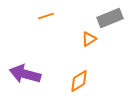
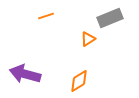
orange triangle: moved 1 px left
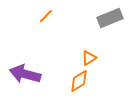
orange line: rotated 28 degrees counterclockwise
orange triangle: moved 1 px right, 19 px down
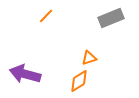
gray rectangle: moved 1 px right
orange triangle: rotated 14 degrees clockwise
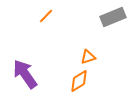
gray rectangle: moved 2 px right, 1 px up
orange triangle: moved 1 px left, 1 px up
purple arrow: rotated 40 degrees clockwise
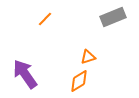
orange line: moved 1 px left, 3 px down
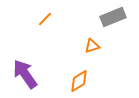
orange triangle: moved 4 px right, 11 px up
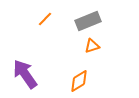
gray rectangle: moved 25 px left, 4 px down
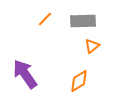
gray rectangle: moved 5 px left; rotated 20 degrees clockwise
orange triangle: rotated 21 degrees counterclockwise
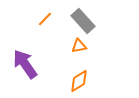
gray rectangle: rotated 50 degrees clockwise
orange triangle: moved 13 px left; rotated 28 degrees clockwise
purple arrow: moved 10 px up
